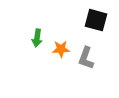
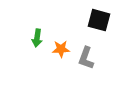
black square: moved 3 px right
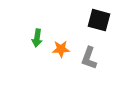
gray L-shape: moved 3 px right
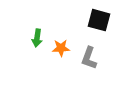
orange star: moved 1 px up
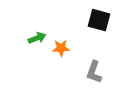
green arrow: rotated 120 degrees counterclockwise
gray L-shape: moved 5 px right, 14 px down
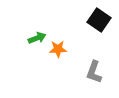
black square: rotated 20 degrees clockwise
orange star: moved 3 px left, 1 px down
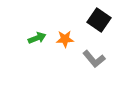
orange star: moved 7 px right, 10 px up
gray L-shape: moved 13 px up; rotated 60 degrees counterclockwise
